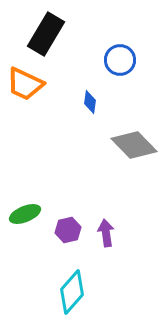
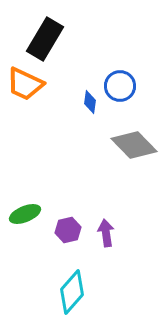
black rectangle: moved 1 px left, 5 px down
blue circle: moved 26 px down
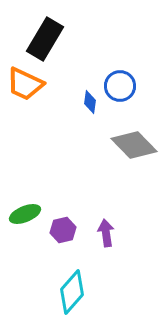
purple hexagon: moved 5 px left
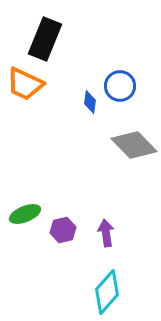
black rectangle: rotated 9 degrees counterclockwise
cyan diamond: moved 35 px right
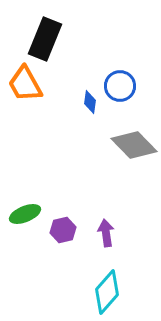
orange trapezoid: rotated 36 degrees clockwise
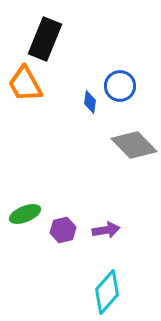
purple arrow: moved 3 px up; rotated 88 degrees clockwise
